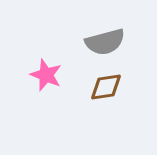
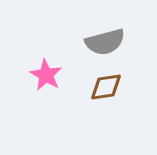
pink star: rotated 8 degrees clockwise
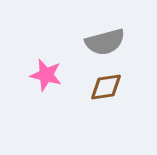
pink star: rotated 16 degrees counterclockwise
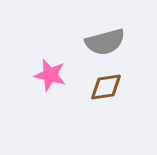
pink star: moved 4 px right
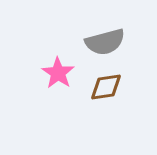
pink star: moved 8 px right, 2 px up; rotated 20 degrees clockwise
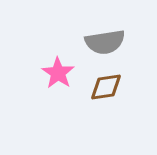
gray semicircle: rotated 6 degrees clockwise
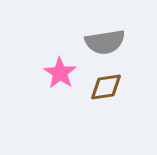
pink star: moved 2 px right
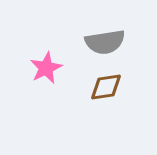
pink star: moved 14 px left, 5 px up; rotated 12 degrees clockwise
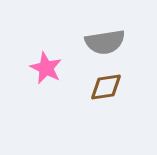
pink star: rotated 20 degrees counterclockwise
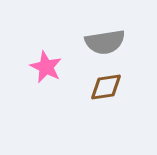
pink star: moved 1 px up
